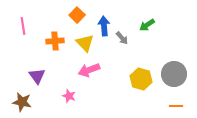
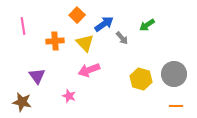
blue arrow: moved 2 px up; rotated 60 degrees clockwise
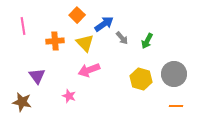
green arrow: moved 16 px down; rotated 28 degrees counterclockwise
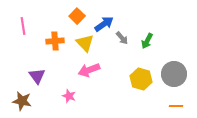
orange square: moved 1 px down
brown star: moved 1 px up
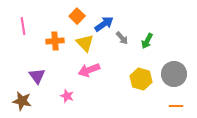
pink star: moved 2 px left
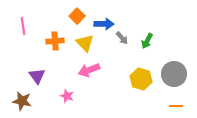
blue arrow: rotated 36 degrees clockwise
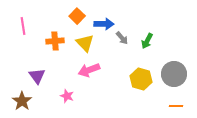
brown star: rotated 24 degrees clockwise
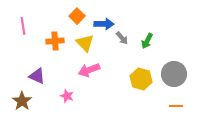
purple triangle: rotated 30 degrees counterclockwise
